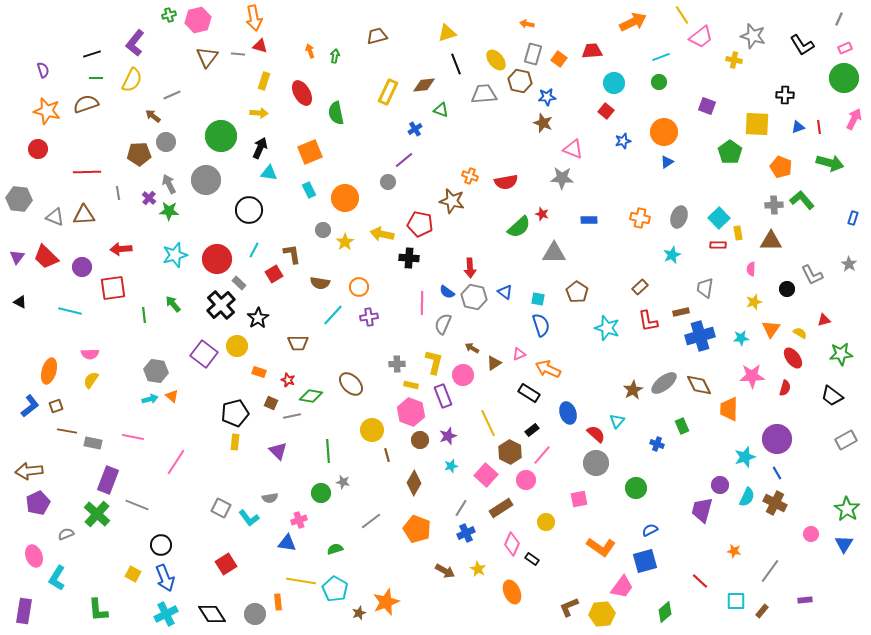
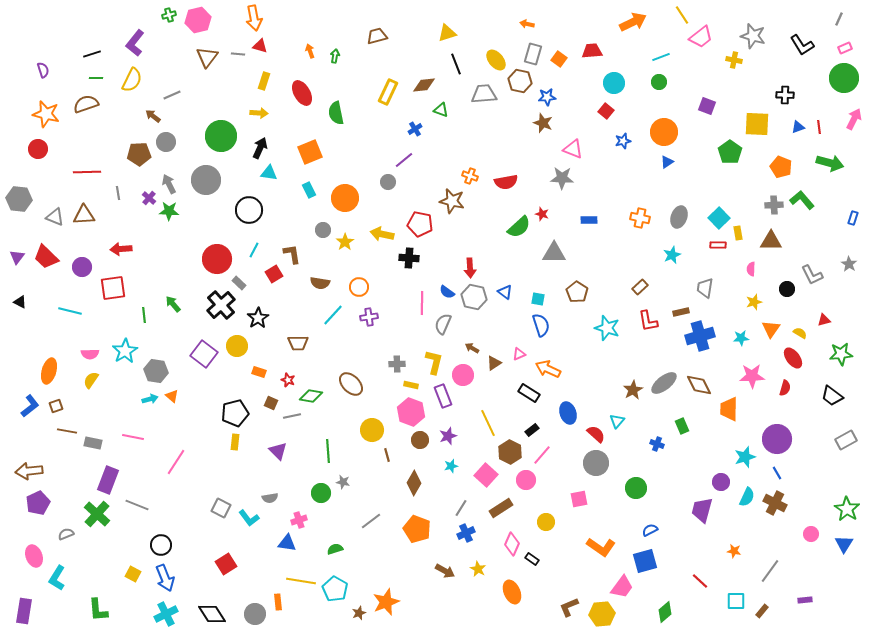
orange star at (47, 111): moved 1 px left, 3 px down
cyan star at (175, 255): moved 50 px left, 96 px down; rotated 15 degrees counterclockwise
purple circle at (720, 485): moved 1 px right, 3 px up
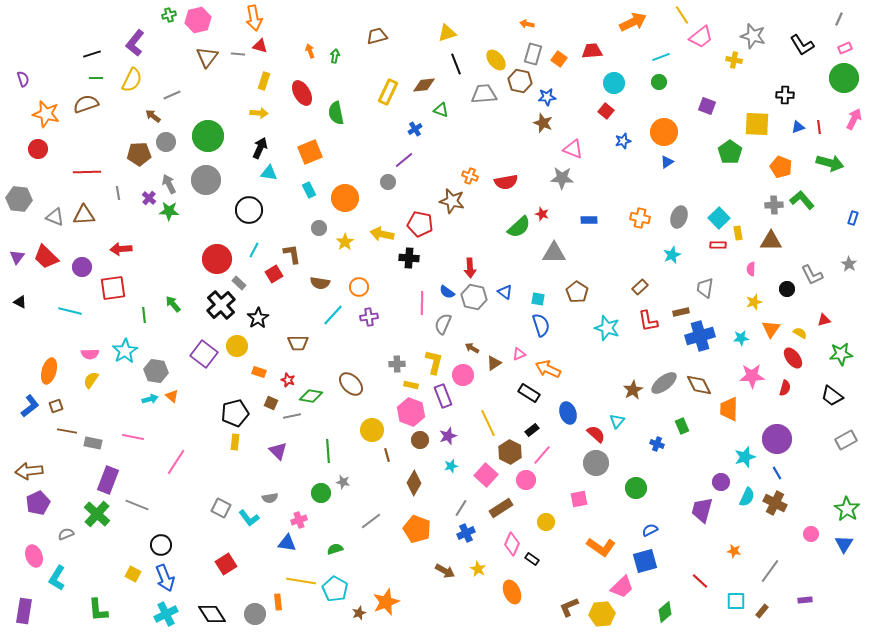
purple semicircle at (43, 70): moved 20 px left, 9 px down
green circle at (221, 136): moved 13 px left
gray circle at (323, 230): moved 4 px left, 2 px up
pink trapezoid at (622, 587): rotated 10 degrees clockwise
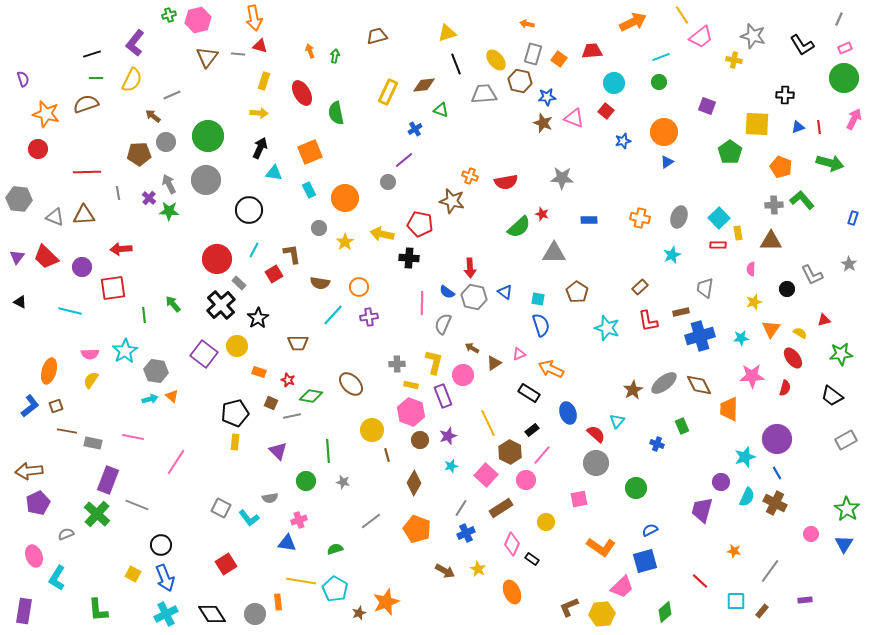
pink triangle at (573, 149): moved 1 px right, 31 px up
cyan triangle at (269, 173): moved 5 px right
orange arrow at (548, 369): moved 3 px right
green circle at (321, 493): moved 15 px left, 12 px up
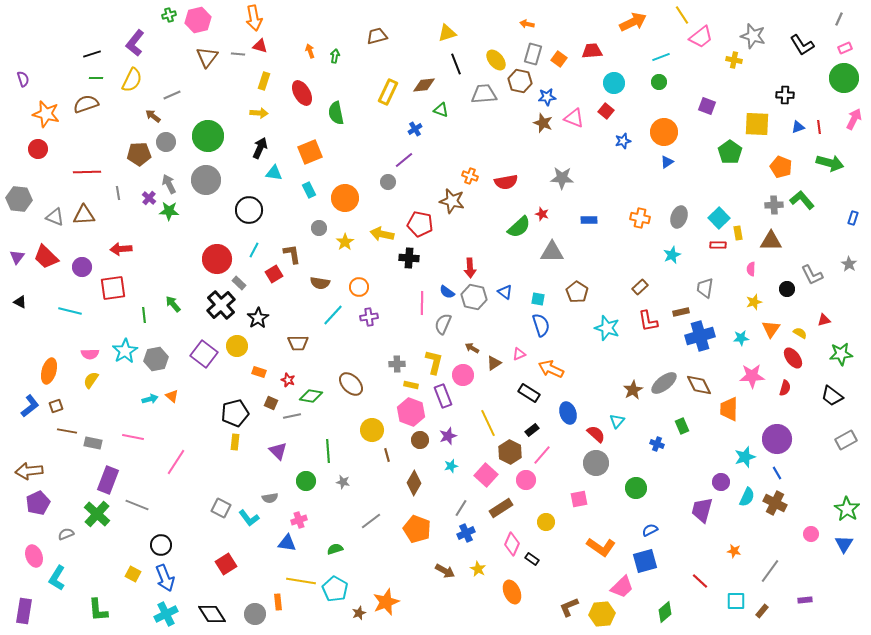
gray triangle at (554, 253): moved 2 px left, 1 px up
gray hexagon at (156, 371): moved 12 px up; rotated 20 degrees counterclockwise
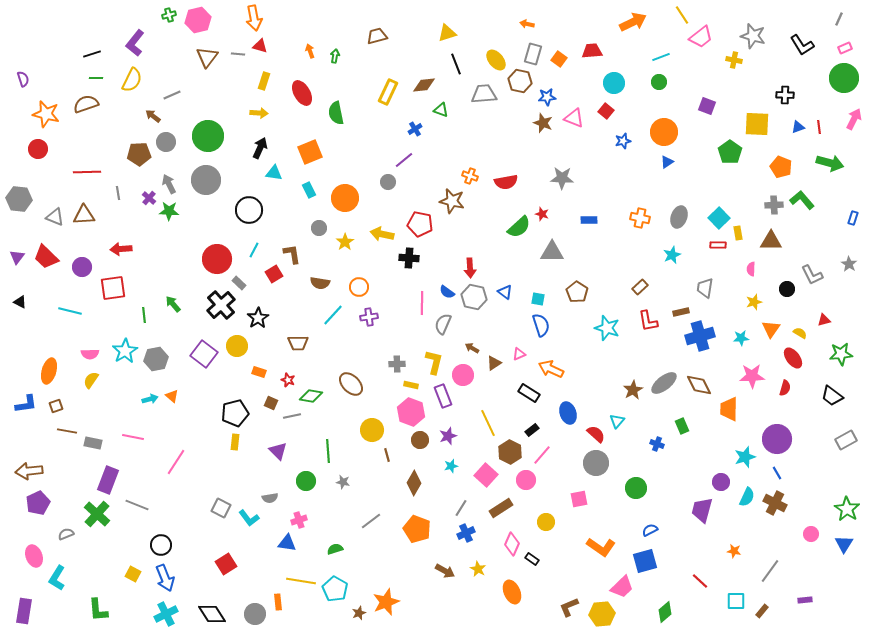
blue L-shape at (30, 406): moved 4 px left, 2 px up; rotated 30 degrees clockwise
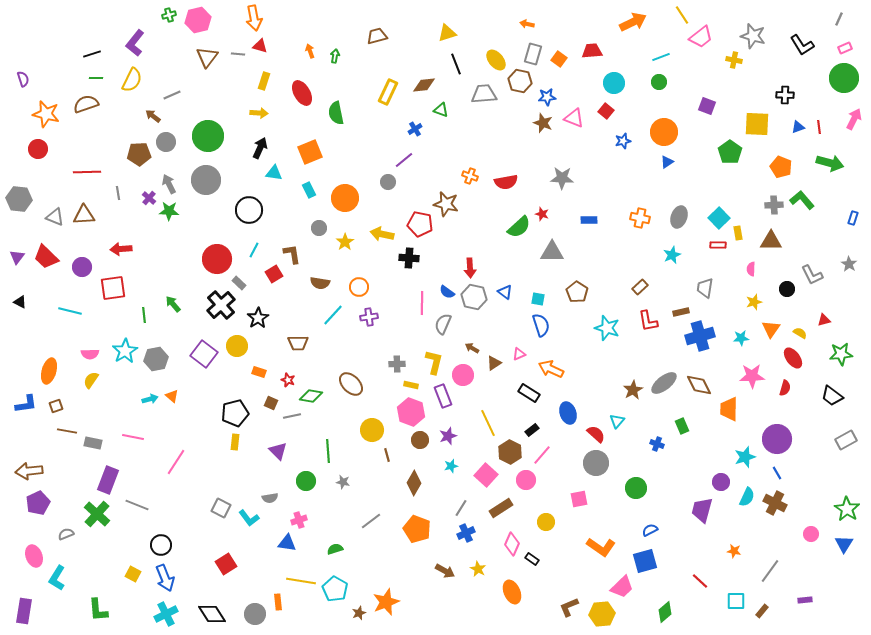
brown star at (452, 201): moved 6 px left, 3 px down
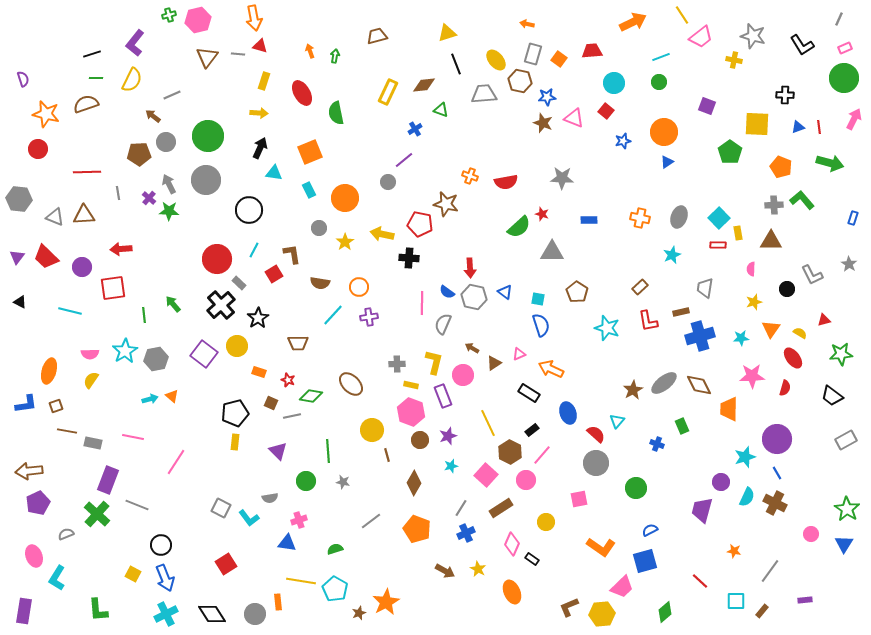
orange star at (386, 602): rotated 8 degrees counterclockwise
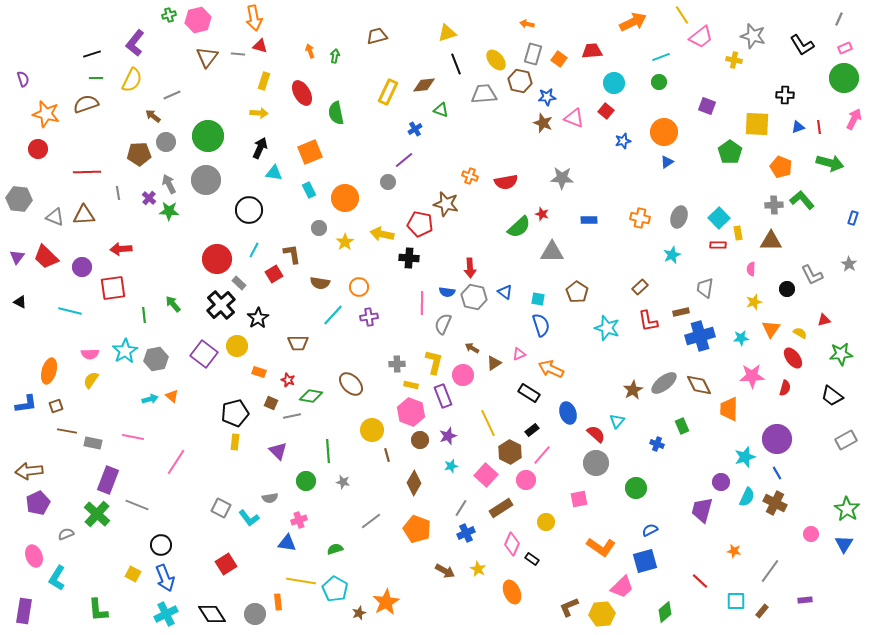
blue semicircle at (447, 292): rotated 28 degrees counterclockwise
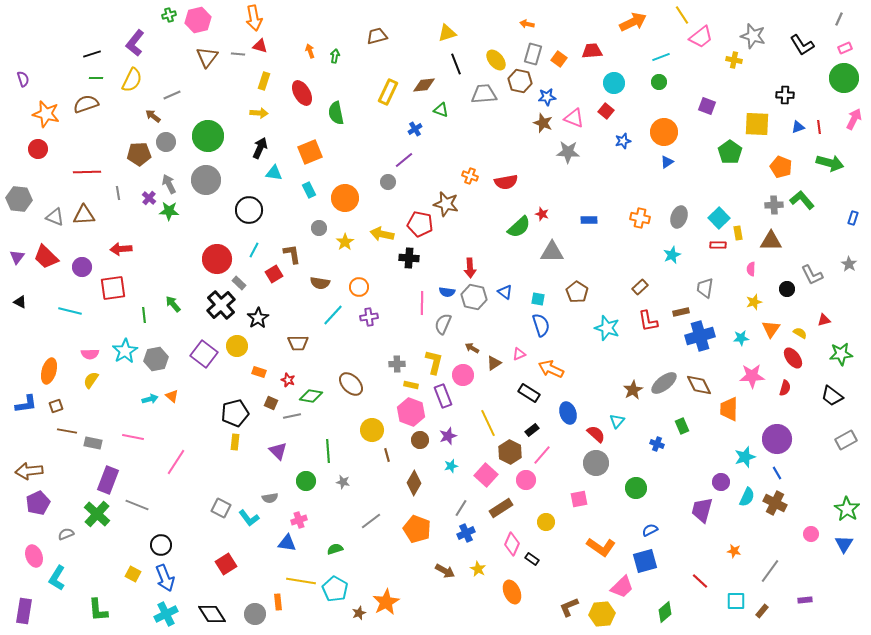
gray star at (562, 178): moved 6 px right, 26 px up
